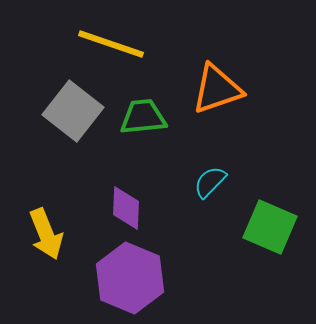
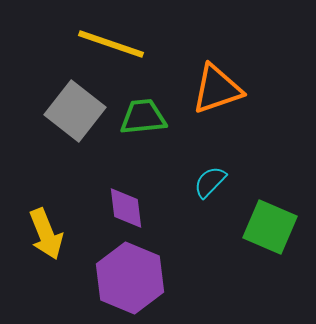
gray square: moved 2 px right
purple diamond: rotated 9 degrees counterclockwise
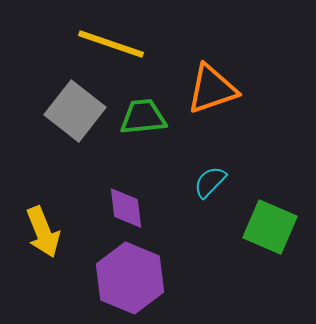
orange triangle: moved 5 px left
yellow arrow: moved 3 px left, 2 px up
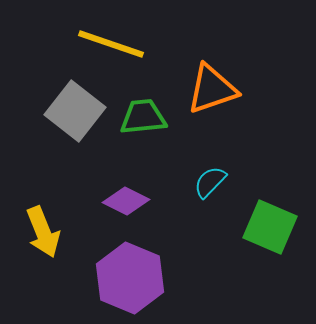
purple diamond: moved 7 px up; rotated 57 degrees counterclockwise
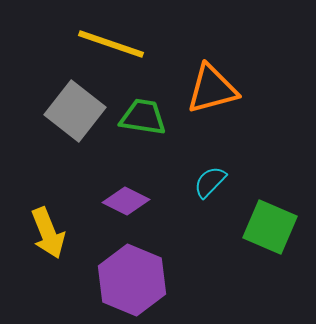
orange triangle: rotated 4 degrees clockwise
green trapezoid: rotated 15 degrees clockwise
yellow arrow: moved 5 px right, 1 px down
purple hexagon: moved 2 px right, 2 px down
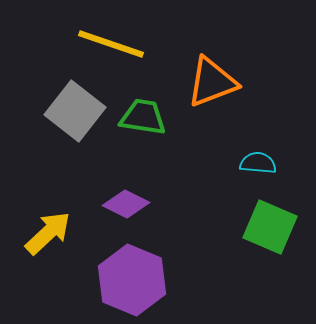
orange triangle: moved 7 px up; rotated 6 degrees counterclockwise
cyan semicircle: moved 48 px right, 19 px up; rotated 51 degrees clockwise
purple diamond: moved 3 px down
yellow arrow: rotated 111 degrees counterclockwise
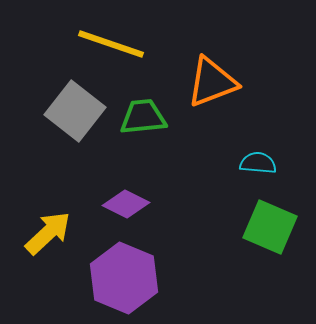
green trapezoid: rotated 15 degrees counterclockwise
purple hexagon: moved 8 px left, 2 px up
